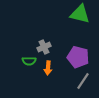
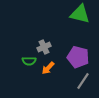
orange arrow: rotated 40 degrees clockwise
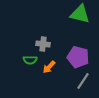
gray cross: moved 1 px left, 3 px up; rotated 32 degrees clockwise
green semicircle: moved 1 px right, 1 px up
orange arrow: moved 1 px right, 1 px up
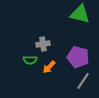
gray cross: rotated 16 degrees counterclockwise
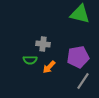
gray cross: rotated 16 degrees clockwise
purple pentagon: rotated 25 degrees counterclockwise
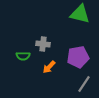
green semicircle: moved 7 px left, 4 px up
gray line: moved 1 px right, 3 px down
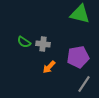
green semicircle: moved 1 px right, 14 px up; rotated 32 degrees clockwise
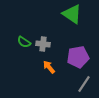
green triangle: moved 8 px left; rotated 20 degrees clockwise
orange arrow: rotated 96 degrees clockwise
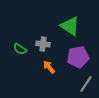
green triangle: moved 2 px left, 12 px down
green semicircle: moved 4 px left, 7 px down
gray line: moved 2 px right
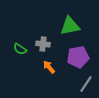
green triangle: rotated 45 degrees counterclockwise
